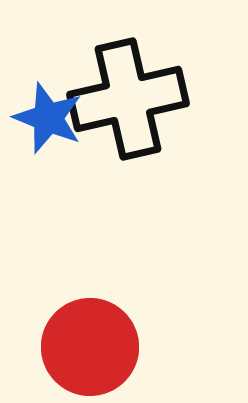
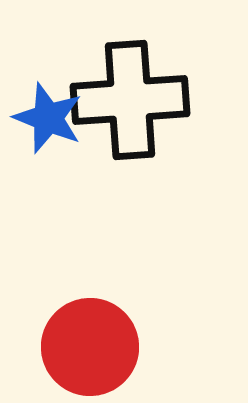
black cross: moved 2 px right, 1 px down; rotated 9 degrees clockwise
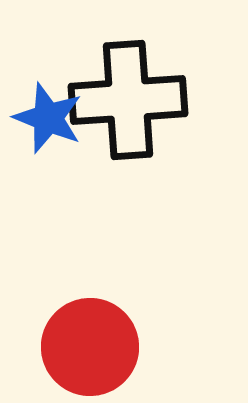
black cross: moved 2 px left
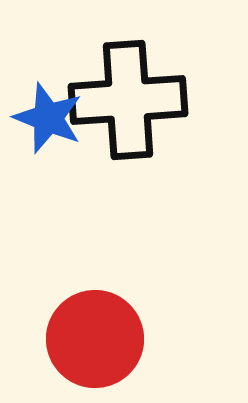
red circle: moved 5 px right, 8 px up
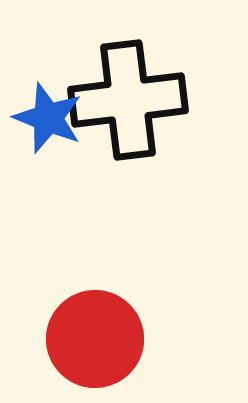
black cross: rotated 3 degrees counterclockwise
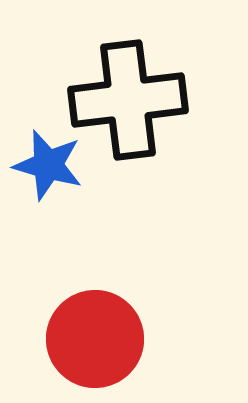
blue star: moved 47 px down; rotated 6 degrees counterclockwise
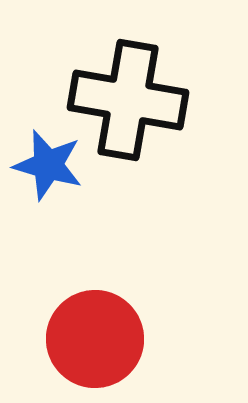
black cross: rotated 17 degrees clockwise
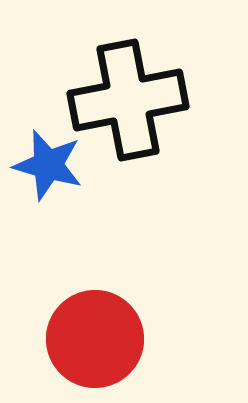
black cross: rotated 21 degrees counterclockwise
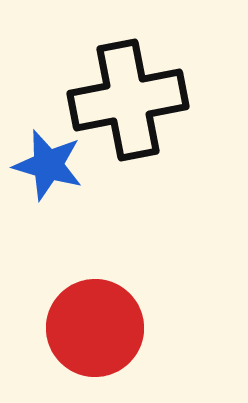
red circle: moved 11 px up
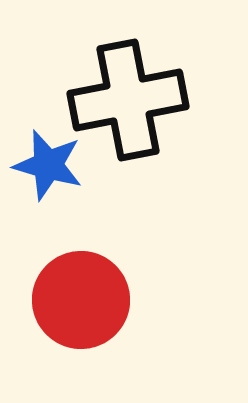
red circle: moved 14 px left, 28 px up
